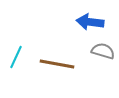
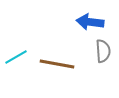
gray semicircle: rotated 70 degrees clockwise
cyan line: rotated 35 degrees clockwise
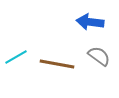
gray semicircle: moved 4 px left, 5 px down; rotated 50 degrees counterclockwise
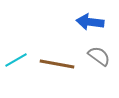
cyan line: moved 3 px down
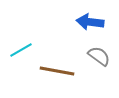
cyan line: moved 5 px right, 10 px up
brown line: moved 7 px down
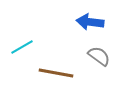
cyan line: moved 1 px right, 3 px up
brown line: moved 1 px left, 2 px down
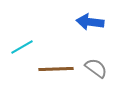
gray semicircle: moved 3 px left, 12 px down
brown line: moved 4 px up; rotated 12 degrees counterclockwise
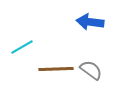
gray semicircle: moved 5 px left, 2 px down
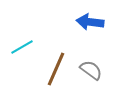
brown line: rotated 64 degrees counterclockwise
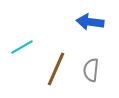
gray semicircle: rotated 120 degrees counterclockwise
